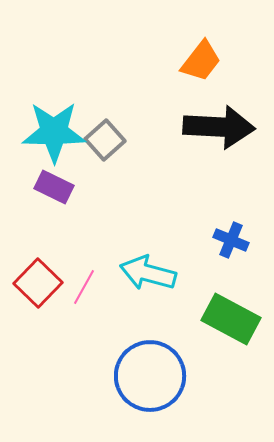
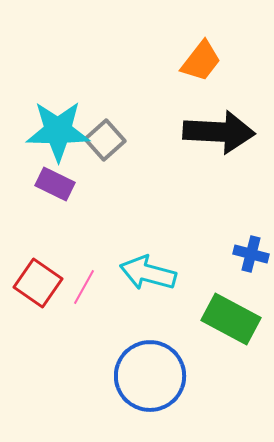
black arrow: moved 5 px down
cyan star: moved 4 px right, 1 px up
purple rectangle: moved 1 px right, 3 px up
blue cross: moved 20 px right, 14 px down; rotated 8 degrees counterclockwise
red square: rotated 9 degrees counterclockwise
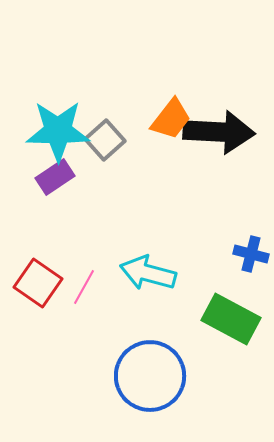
orange trapezoid: moved 30 px left, 58 px down
purple rectangle: moved 7 px up; rotated 60 degrees counterclockwise
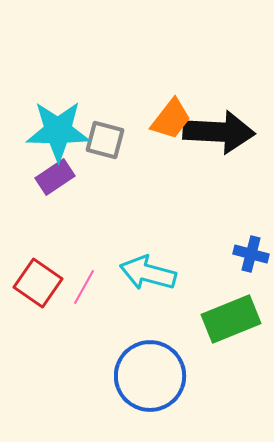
gray square: rotated 33 degrees counterclockwise
green rectangle: rotated 50 degrees counterclockwise
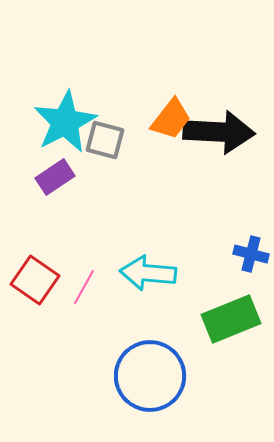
cyan star: moved 7 px right, 9 px up; rotated 28 degrees counterclockwise
cyan arrow: rotated 10 degrees counterclockwise
red square: moved 3 px left, 3 px up
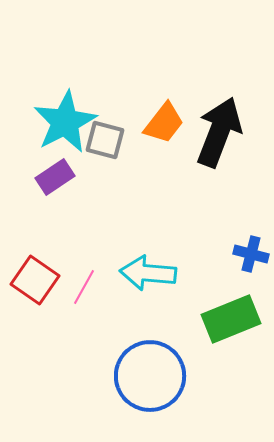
orange trapezoid: moved 7 px left, 4 px down
black arrow: rotated 72 degrees counterclockwise
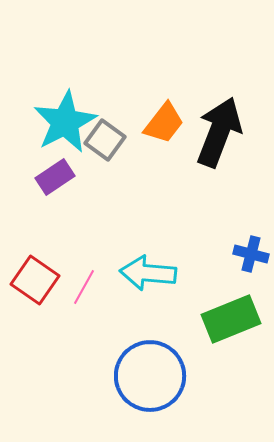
gray square: rotated 21 degrees clockwise
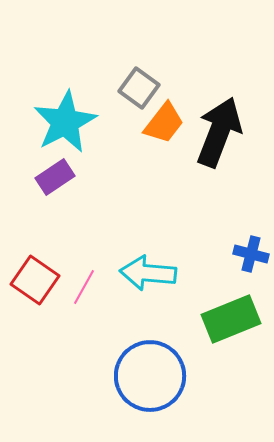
gray square: moved 34 px right, 52 px up
